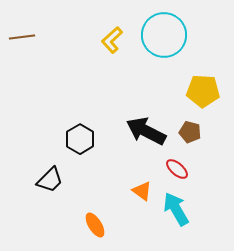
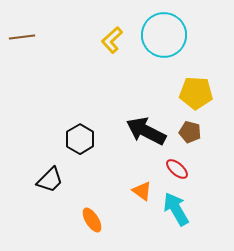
yellow pentagon: moved 7 px left, 2 px down
orange ellipse: moved 3 px left, 5 px up
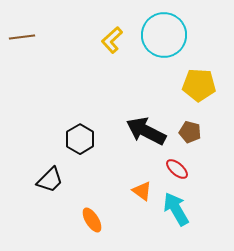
yellow pentagon: moved 3 px right, 8 px up
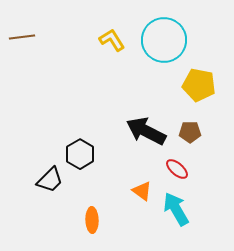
cyan circle: moved 5 px down
yellow L-shape: rotated 100 degrees clockwise
yellow pentagon: rotated 8 degrees clockwise
brown pentagon: rotated 15 degrees counterclockwise
black hexagon: moved 15 px down
orange ellipse: rotated 30 degrees clockwise
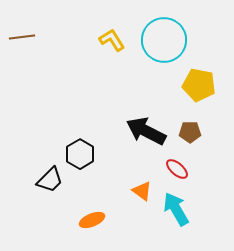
orange ellipse: rotated 70 degrees clockwise
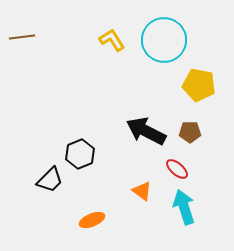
black hexagon: rotated 8 degrees clockwise
cyan arrow: moved 8 px right, 2 px up; rotated 12 degrees clockwise
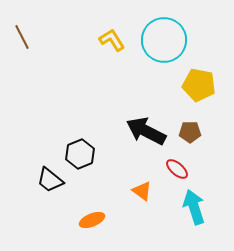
brown line: rotated 70 degrees clockwise
black trapezoid: rotated 84 degrees clockwise
cyan arrow: moved 10 px right
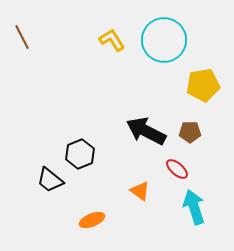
yellow pentagon: moved 4 px right; rotated 20 degrees counterclockwise
orange triangle: moved 2 px left
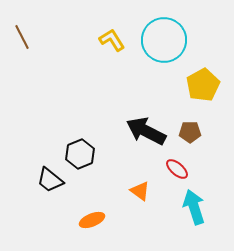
yellow pentagon: rotated 20 degrees counterclockwise
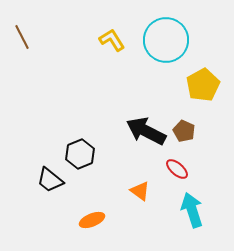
cyan circle: moved 2 px right
brown pentagon: moved 6 px left, 1 px up; rotated 25 degrees clockwise
cyan arrow: moved 2 px left, 3 px down
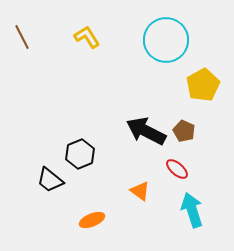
yellow L-shape: moved 25 px left, 3 px up
